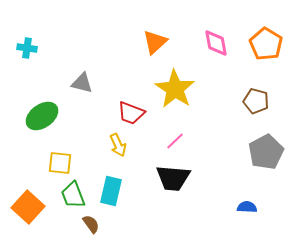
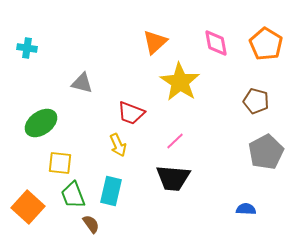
yellow star: moved 5 px right, 7 px up
green ellipse: moved 1 px left, 7 px down
blue semicircle: moved 1 px left, 2 px down
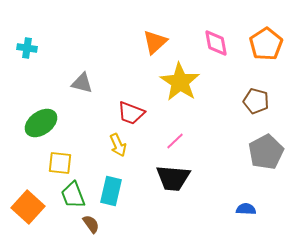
orange pentagon: rotated 8 degrees clockwise
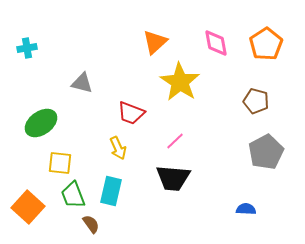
cyan cross: rotated 18 degrees counterclockwise
yellow arrow: moved 3 px down
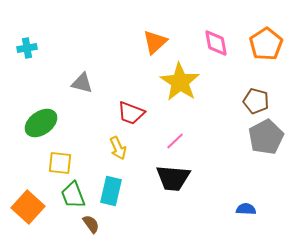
gray pentagon: moved 15 px up
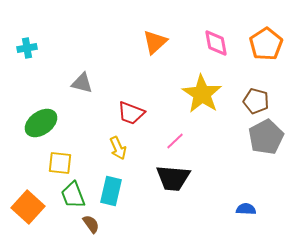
yellow star: moved 22 px right, 12 px down
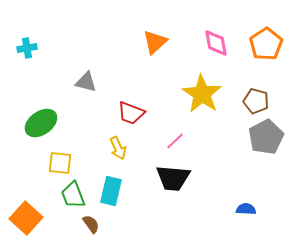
gray triangle: moved 4 px right, 1 px up
orange square: moved 2 px left, 11 px down
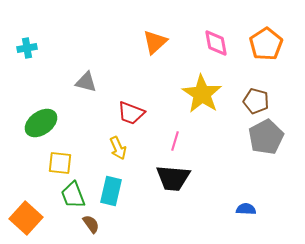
pink line: rotated 30 degrees counterclockwise
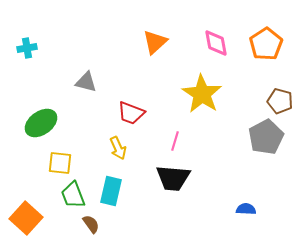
brown pentagon: moved 24 px right
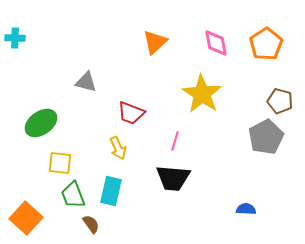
cyan cross: moved 12 px left, 10 px up; rotated 12 degrees clockwise
